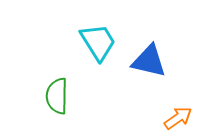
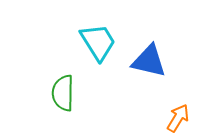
green semicircle: moved 6 px right, 3 px up
orange arrow: rotated 24 degrees counterclockwise
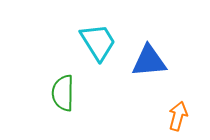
blue triangle: rotated 18 degrees counterclockwise
orange arrow: moved 2 px up; rotated 16 degrees counterclockwise
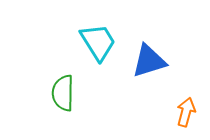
blue triangle: rotated 12 degrees counterclockwise
orange arrow: moved 8 px right, 4 px up
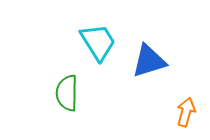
green semicircle: moved 4 px right
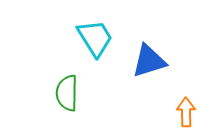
cyan trapezoid: moved 3 px left, 4 px up
orange arrow: rotated 16 degrees counterclockwise
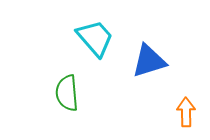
cyan trapezoid: rotated 9 degrees counterclockwise
green semicircle: rotated 6 degrees counterclockwise
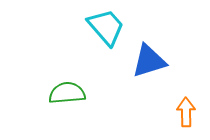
cyan trapezoid: moved 11 px right, 11 px up
green semicircle: rotated 90 degrees clockwise
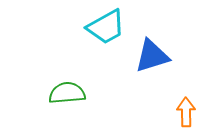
cyan trapezoid: rotated 102 degrees clockwise
blue triangle: moved 3 px right, 5 px up
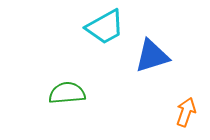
cyan trapezoid: moved 1 px left
orange arrow: rotated 20 degrees clockwise
